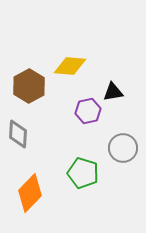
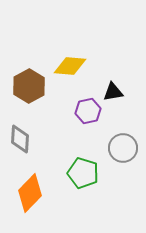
gray diamond: moved 2 px right, 5 px down
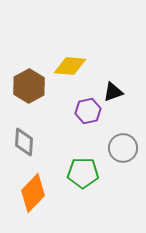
black triangle: rotated 10 degrees counterclockwise
gray diamond: moved 4 px right, 3 px down
green pentagon: rotated 16 degrees counterclockwise
orange diamond: moved 3 px right
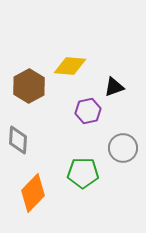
black triangle: moved 1 px right, 5 px up
gray diamond: moved 6 px left, 2 px up
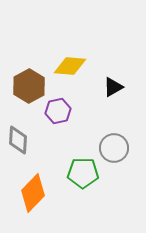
black triangle: moved 1 px left; rotated 10 degrees counterclockwise
purple hexagon: moved 30 px left
gray circle: moved 9 px left
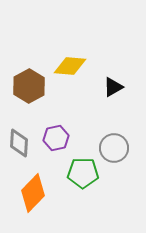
purple hexagon: moved 2 px left, 27 px down
gray diamond: moved 1 px right, 3 px down
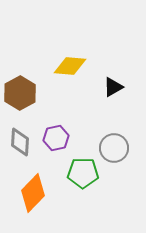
brown hexagon: moved 9 px left, 7 px down
gray diamond: moved 1 px right, 1 px up
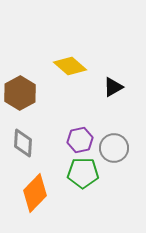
yellow diamond: rotated 36 degrees clockwise
purple hexagon: moved 24 px right, 2 px down
gray diamond: moved 3 px right, 1 px down
orange diamond: moved 2 px right
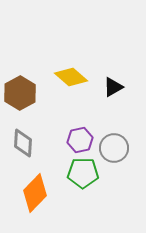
yellow diamond: moved 1 px right, 11 px down
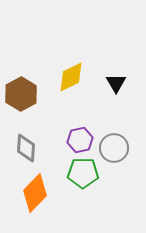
yellow diamond: rotated 68 degrees counterclockwise
black triangle: moved 3 px right, 4 px up; rotated 30 degrees counterclockwise
brown hexagon: moved 1 px right, 1 px down
gray diamond: moved 3 px right, 5 px down
